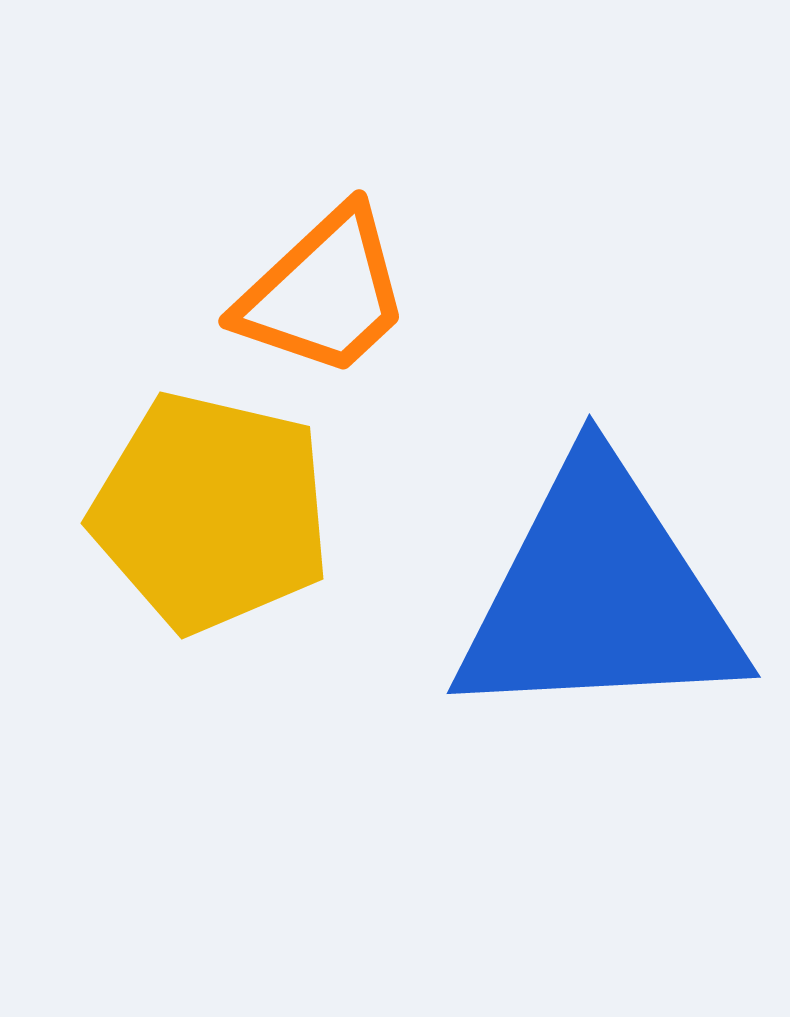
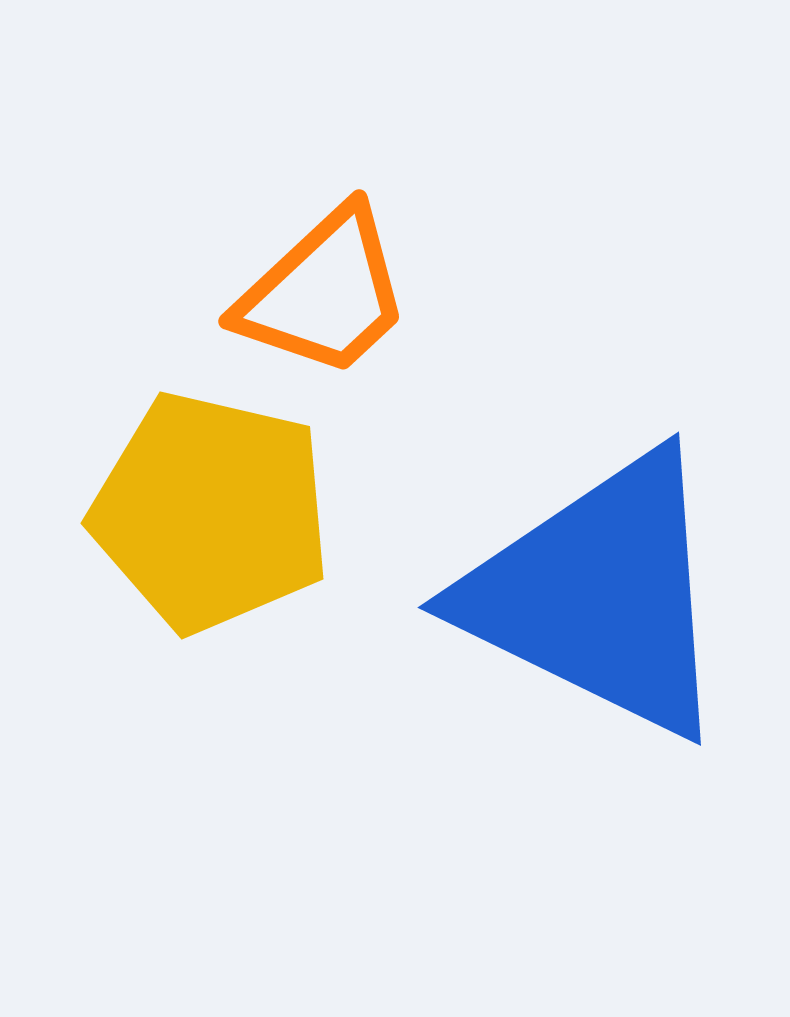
blue triangle: rotated 29 degrees clockwise
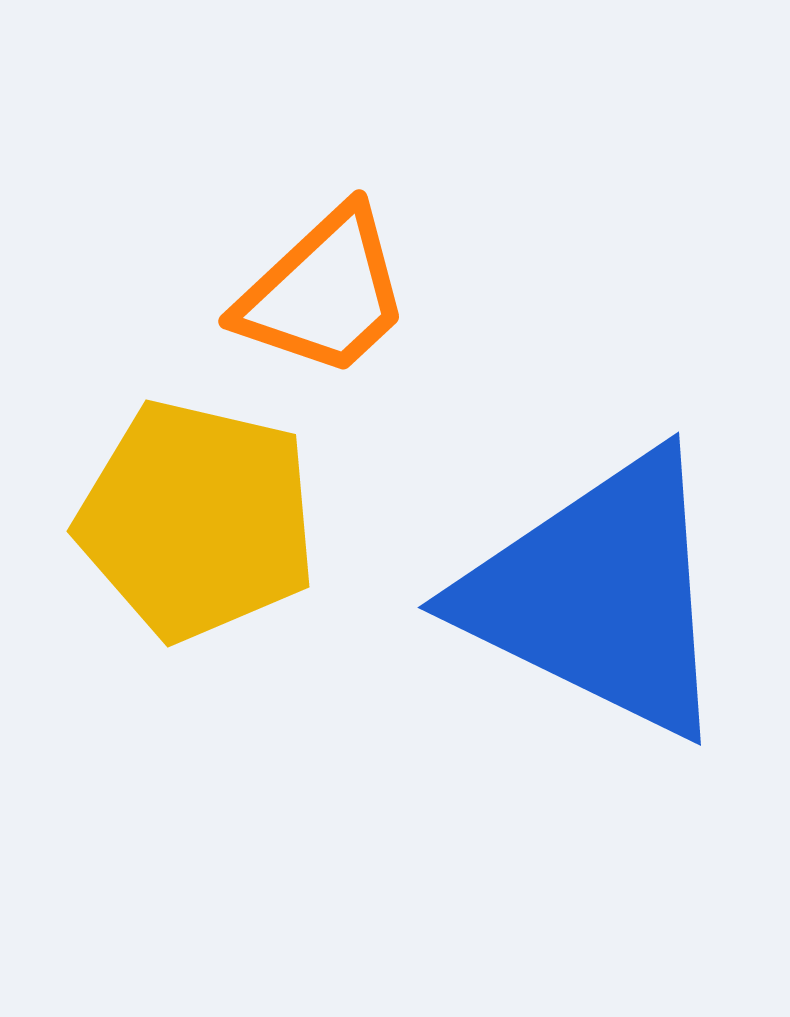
yellow pentagon: moved 14 px left, 8 px down
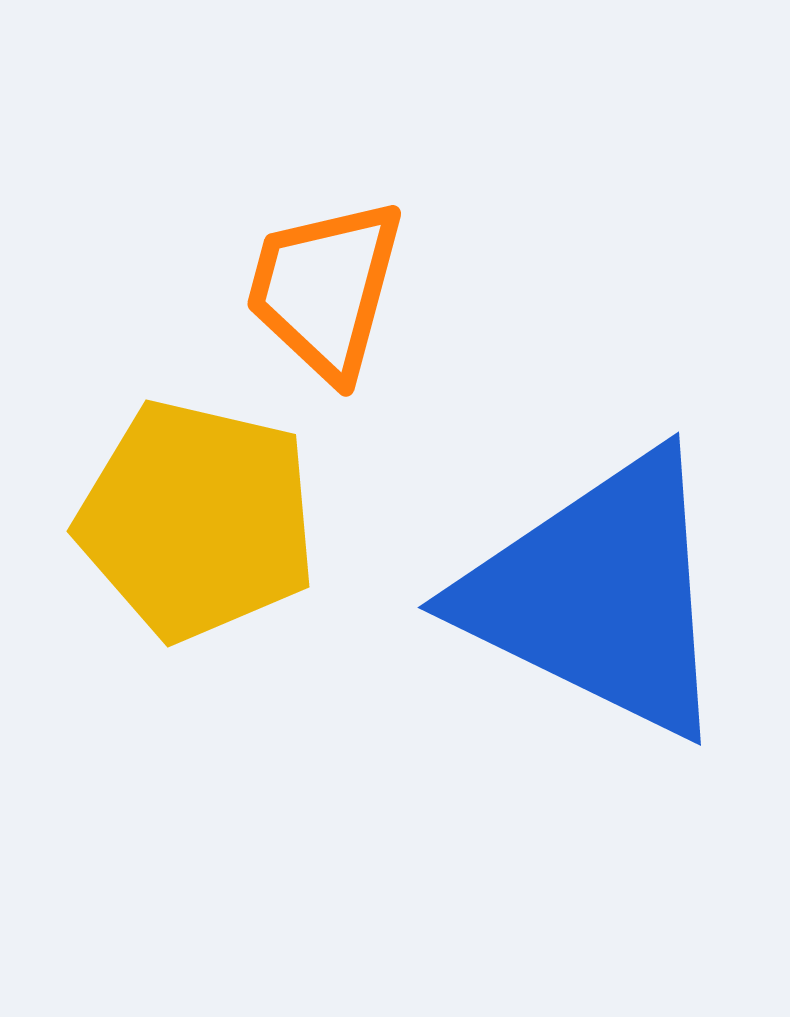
orange trapezoid: moved 1 px right, 4 px up; rotated 148 degrees clockwise
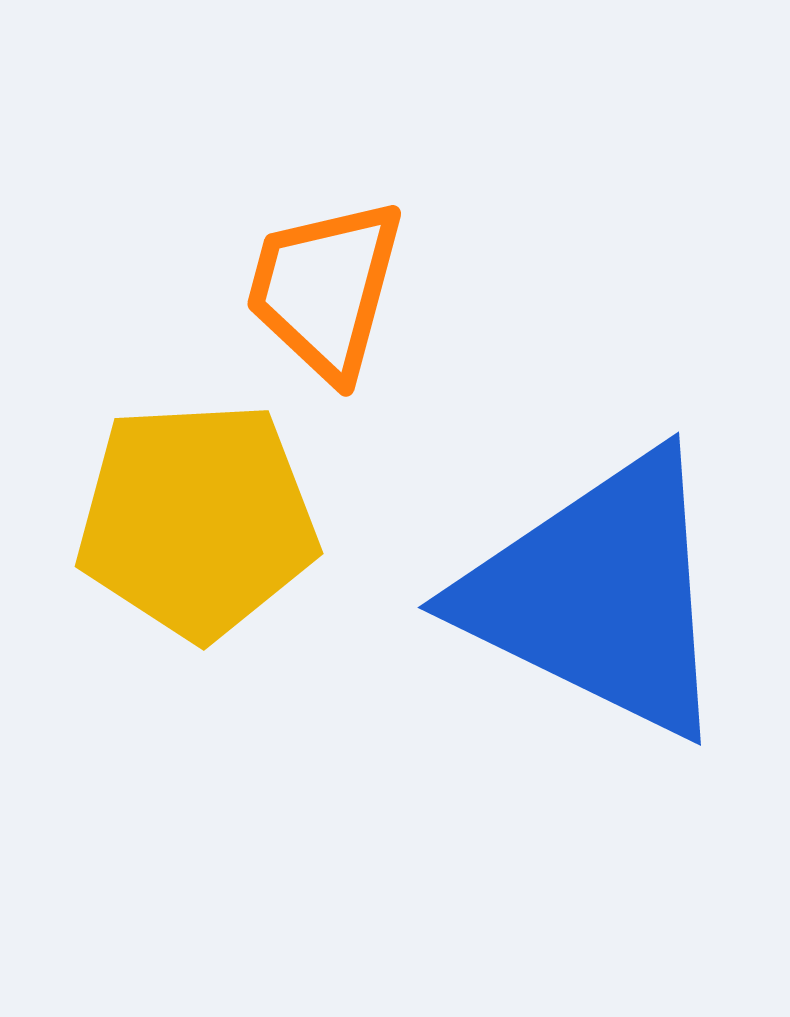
yellow pentagon: rotated 16 degrees counterclockwise
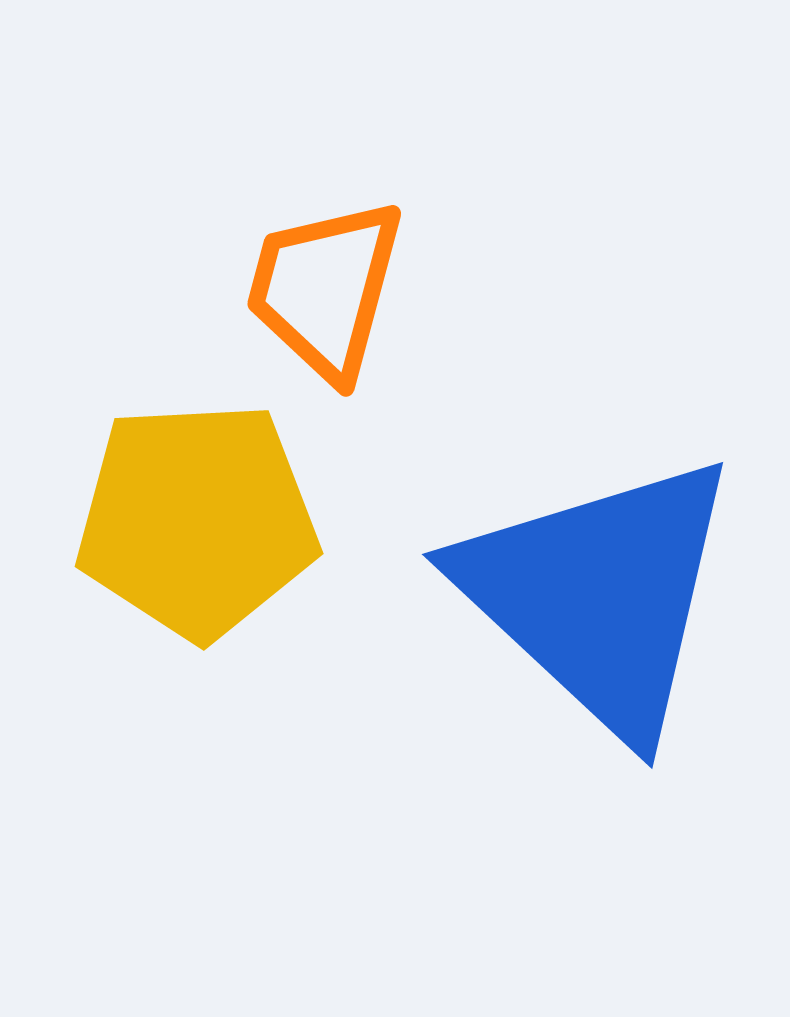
blue triangle: rotated 17 degrees clockwise
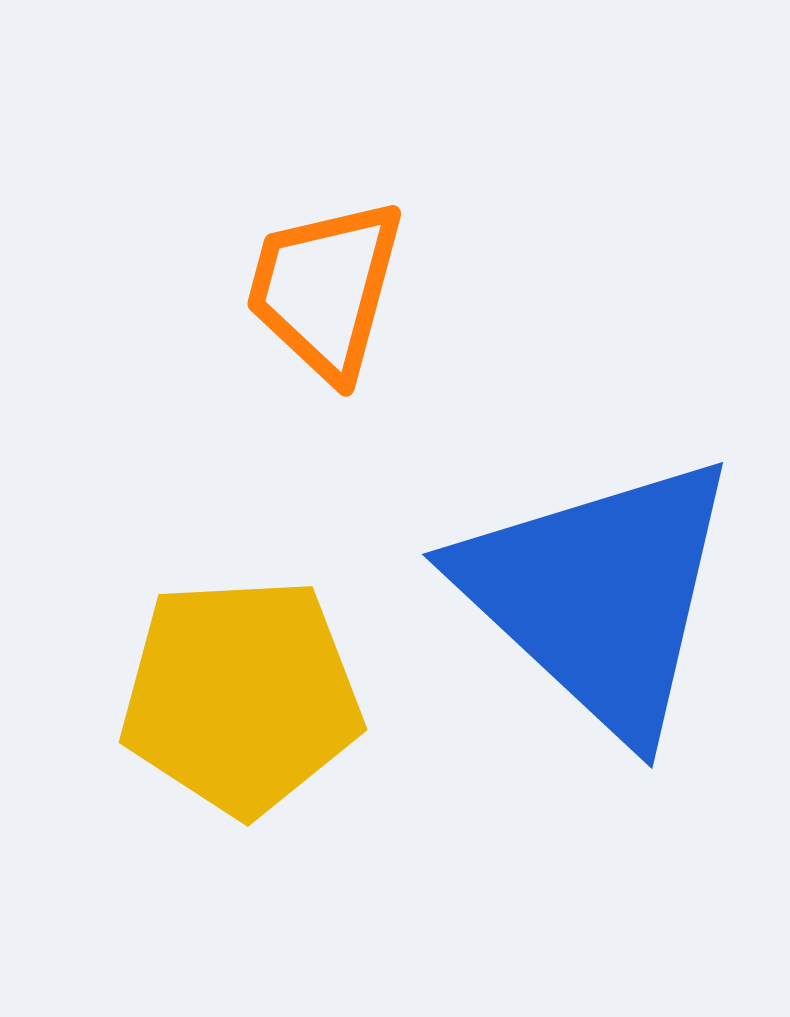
yellow pentagon: moved 44 px right, 176 px down
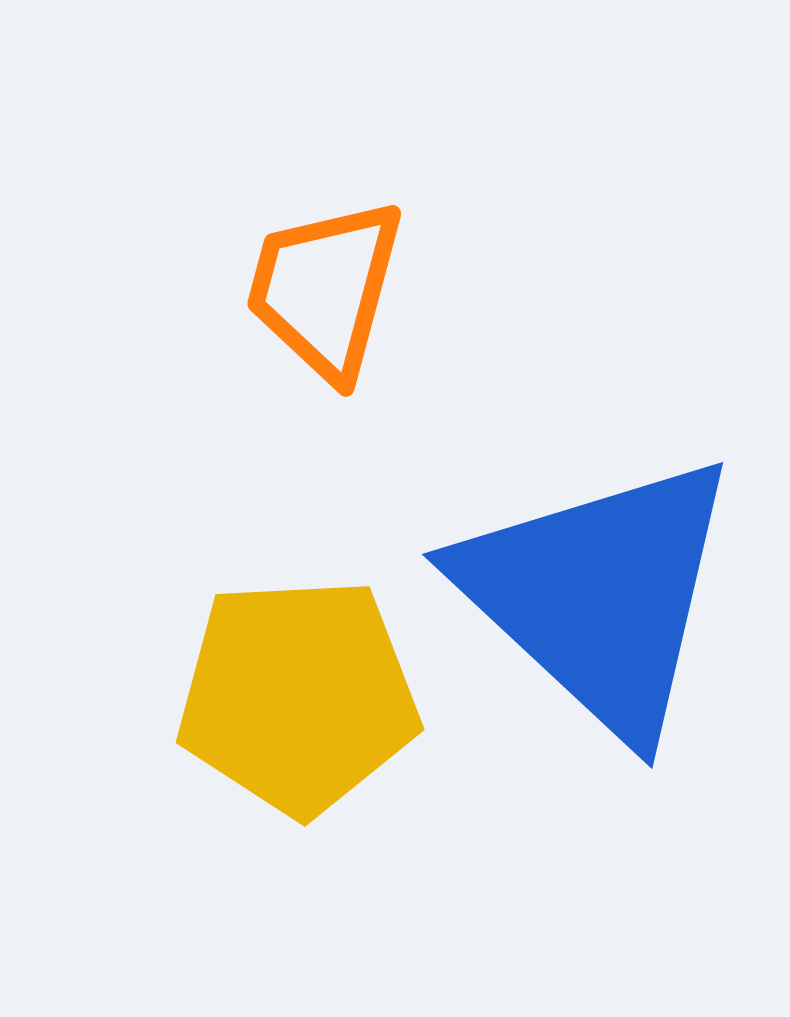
yellow pentagon: moved 57 px right
